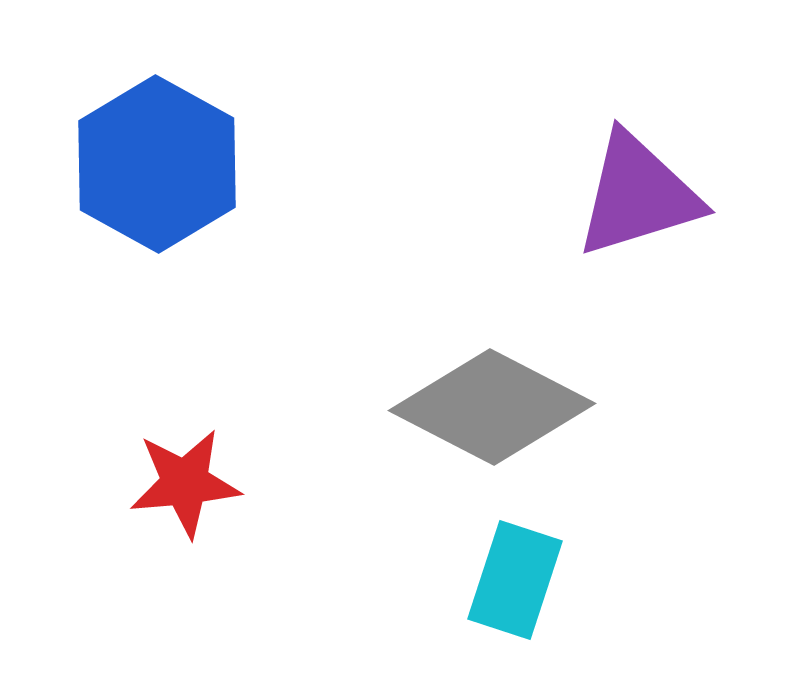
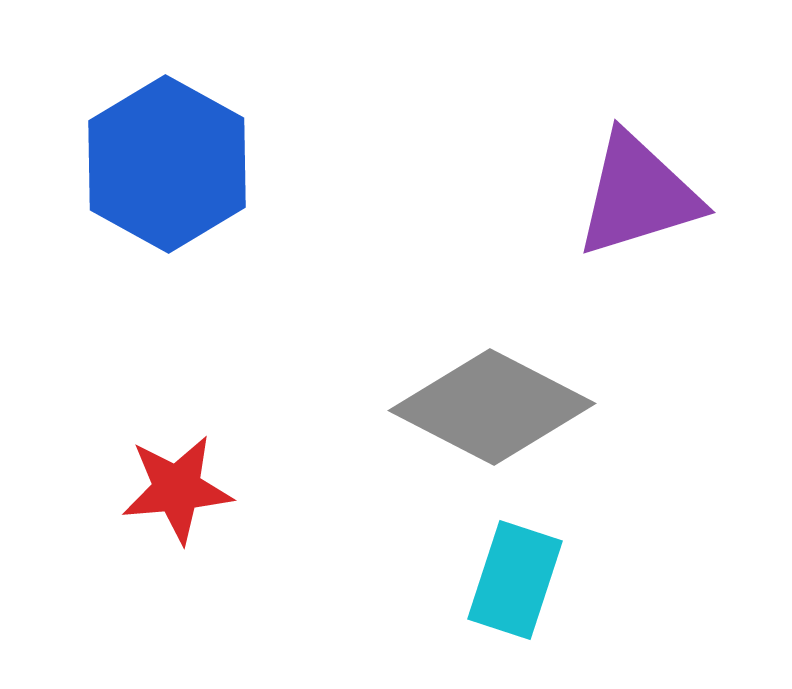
blue hexagon: moved 10 px right
red star: moved 8 px left, 6 px down
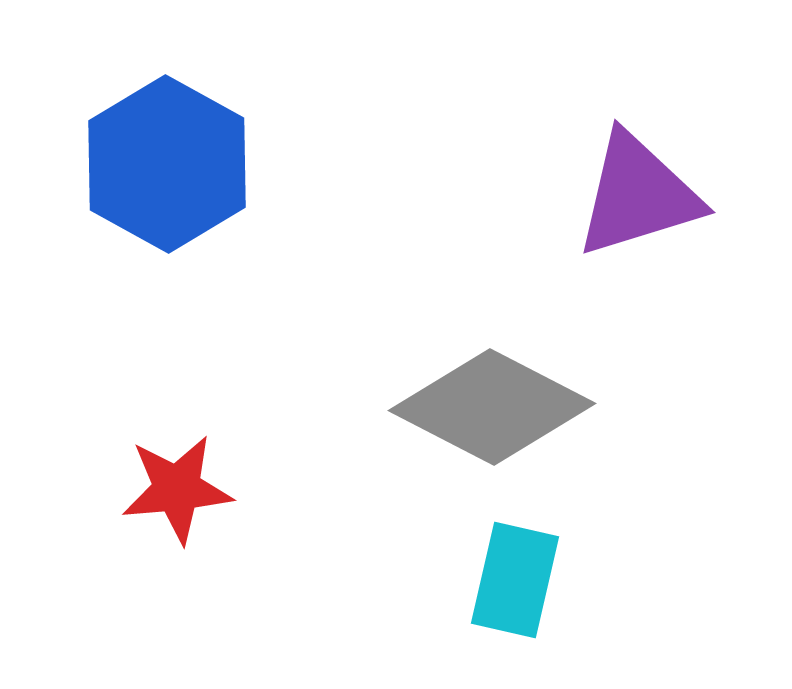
cyan rectangle: rotated 5 degrees counterclockwise
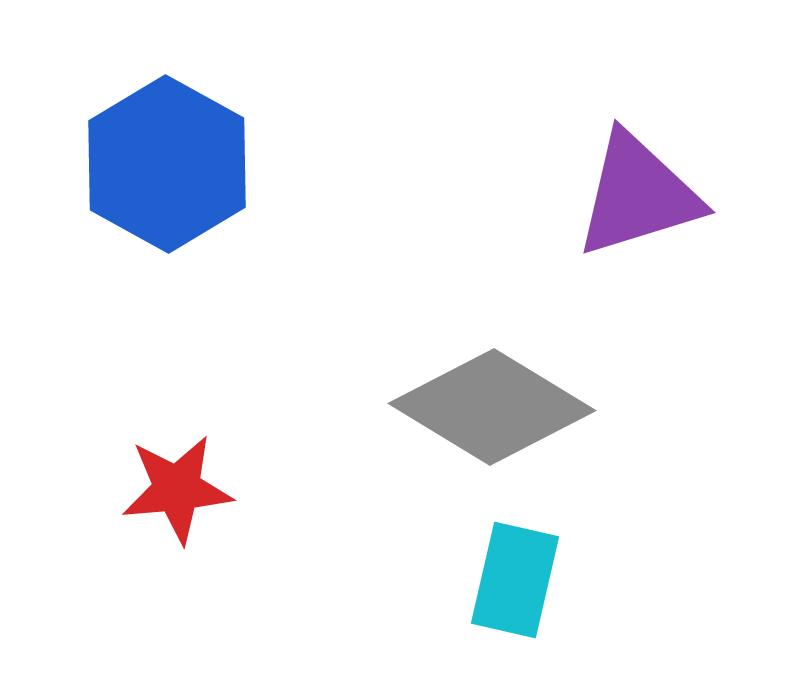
gray diamond: rotated 4 degrees clockwise
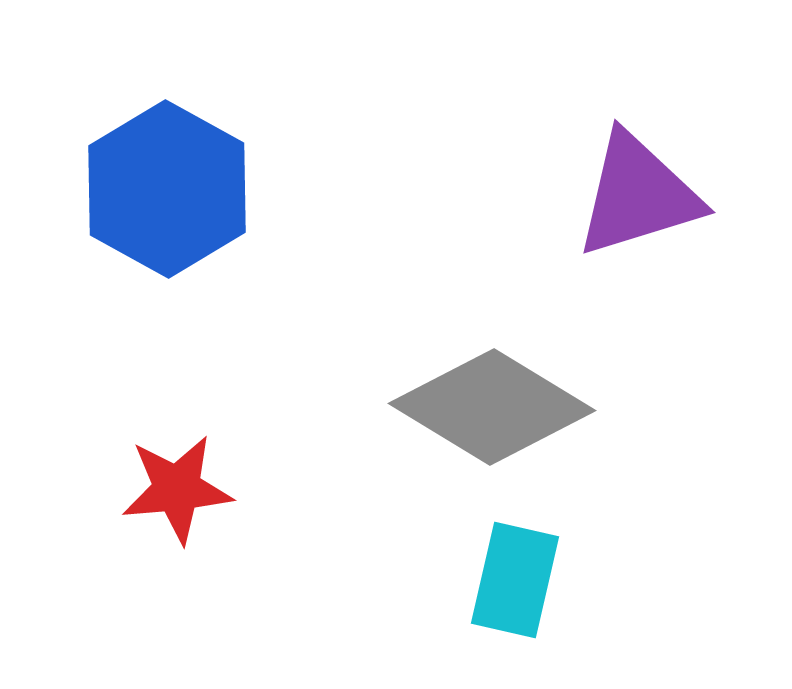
blue hexagon: moved 25 px down
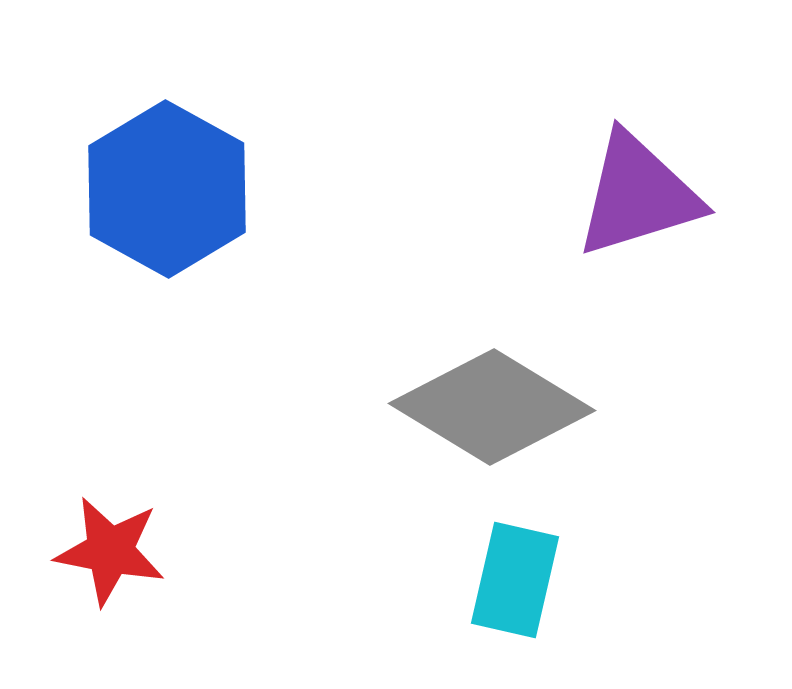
red star: moved 67 px left, 62 px down; rotated 16 degrees clockwise
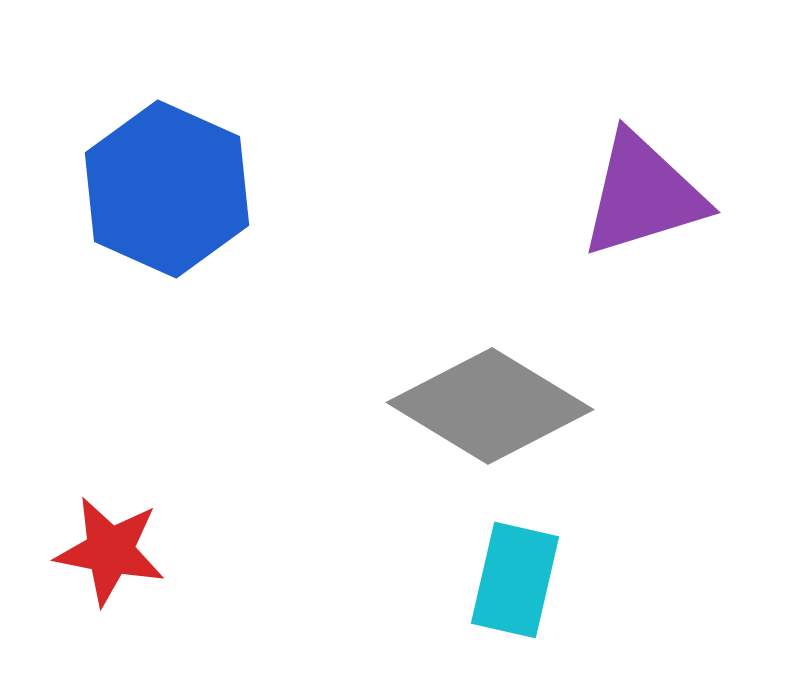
blue hexagon: rotated 5 degrees counterclockwise
purple triangle: moved 5 px right
gray diamond: moved 2 px left, 1 px up
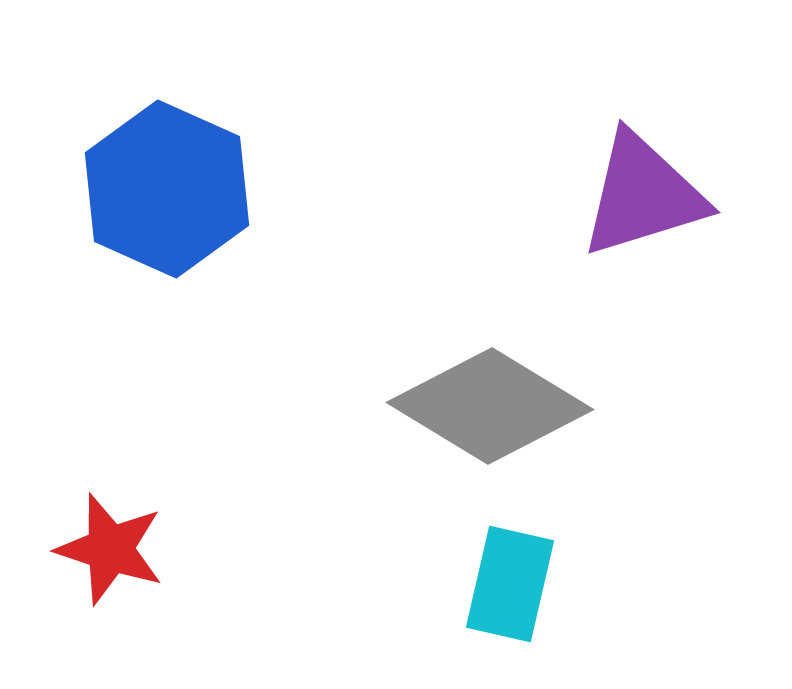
red star: moved 2 px up; rotated 7 degrees clockwise
cyan rectangle: moved 5 px left, 4 px down
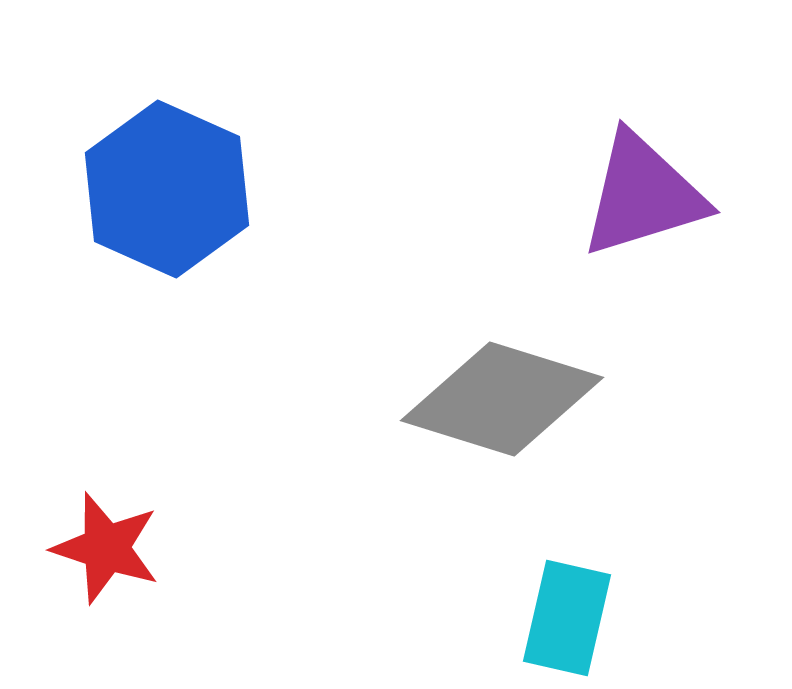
gray diamond: moved 12 px right, 7 px up; rotated 14 degrees counterclockwise
red star: moved 4 px left, 1 px up
cyan rectangle: moved 57 px right, 34 px down
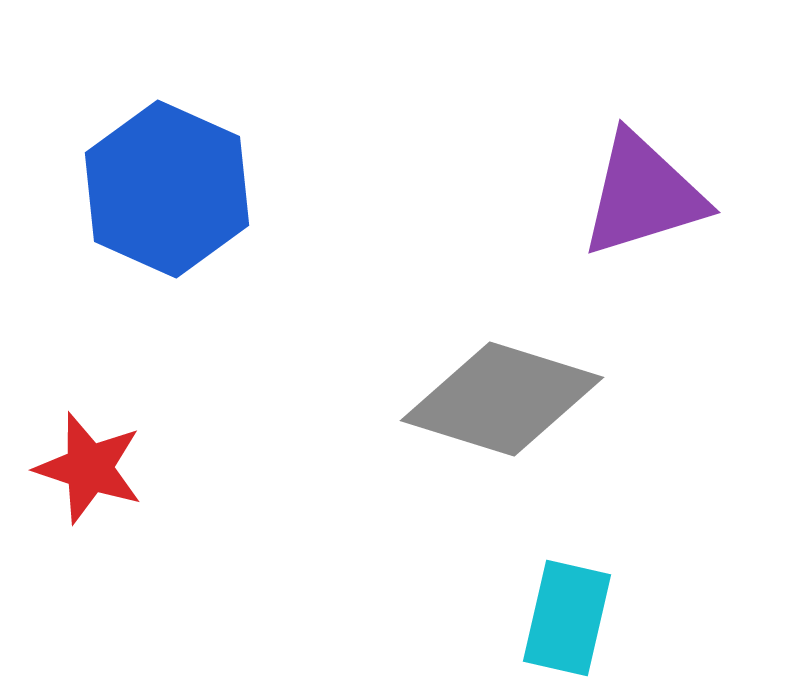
red star: moved 17 px left, 80 px up
